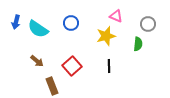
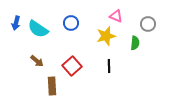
blue arrow: moved 1 px down
green semicircle: moved 3 px left, 1 px up
brown rectangle: rotated 18 degrees clockwise
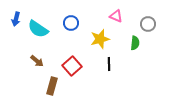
blue arrow: moved 4 px up
yellow star: moved 6 px left, 3 px down
black line: moved 2 px up
brown rectangle: rotated 18 degrees clockwise
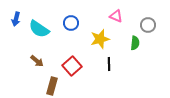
gray circle: moved 1 px down
cyan semicircle: moved 1 px right
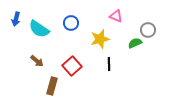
gray circle: moved 5 px down
green semicircle: rotated 120 degrees counterclockwise
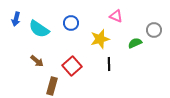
gray circle: moved 6 px right
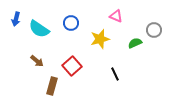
black line: moved 6 px right, 10 px down; rotated 24 degrees counterclockwise
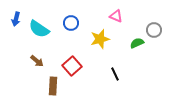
green semicircle: moved 2 px right
brown rectangle: moved 1 px right; rotated 12 degrees counterclockwise
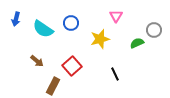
pink triangle: rotated 40 degrees clockwise
cyan semicircle: moved 4 px right
brown rectangle: rotated 24 degrees clockwise
